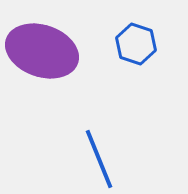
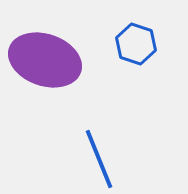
purple ellipse: moved 3 px right, 9 px down
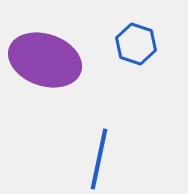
blue line: rotated 34 degrees clockwise
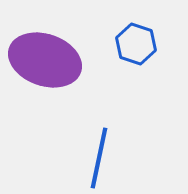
blue line: moved 1 px up
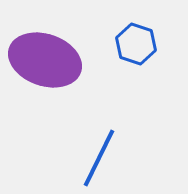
blue line: rotated 14 degrees clockwise
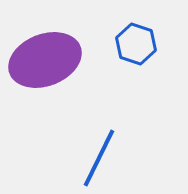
purple ellipse: rotated 40 degrees counterclockwise
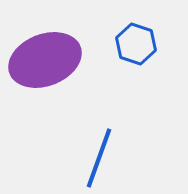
blue line: rotated 6 degrees counterclockwise
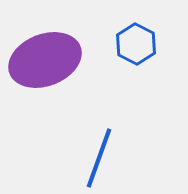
blue hexagon: rotated 9 degrees clockwise
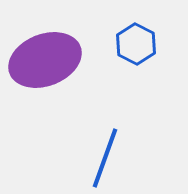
blue line: moved 6 px right
